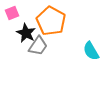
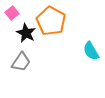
pink square: rotated 16 degrees counterclockwise
gray trapezoid: moved 17 px left, 16 px down
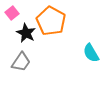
cyan semicircle: moved 2 px down
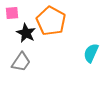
pink square: rotated 32 degrees clockwise
cyan semicircle: rotated 54 degrees clockwise
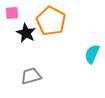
cyan semicircle: moved 1 px right, 1 px down
gray trapezoid: moved 10 px right, 14 px down; rotated 140 degrees counterclockwise
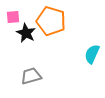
pink square: moved 1 px right, 4 px down
orange pentagon: rotated 12 degrees counterclockwise
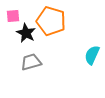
pink square: moved 1 px up
cyan semicircle: moved 1 px down
gray trapezoid: moved 14 px up
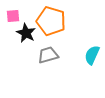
gray trapezoid: moved 17 px right, 7 px up
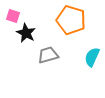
pink square: rotated 24 degrees clockwise
orange pentagon: moved 20 px right, 1 px up
cyan semicircle: moved 2 px down
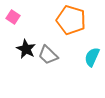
pink square: moved 1 px down; rotated 16 degrees clockwise
black star: moved 16 px down
gray trapezoid: rotated 120 degrees counterclockwise
